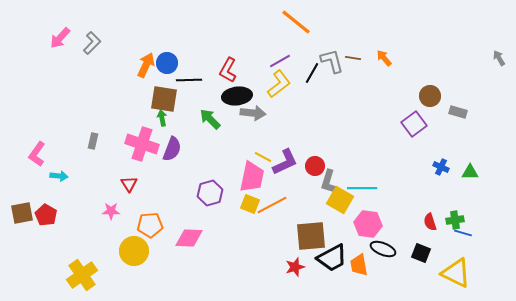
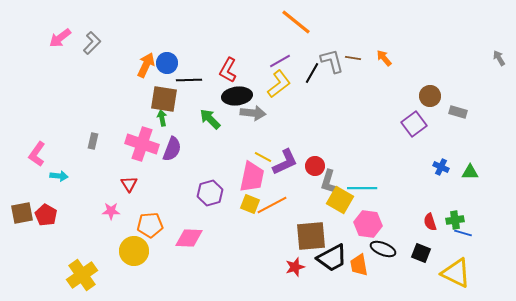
pink arrow at (60, 38): rotated 10 degrees clockwise
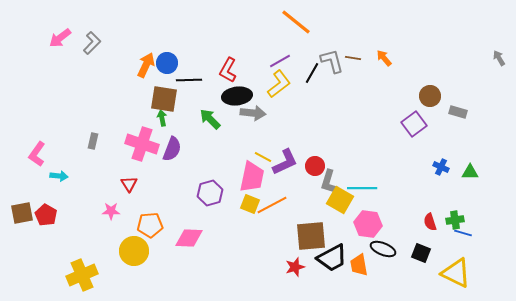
yellow cross at (82, 275): rotated 12 degrees clockwise
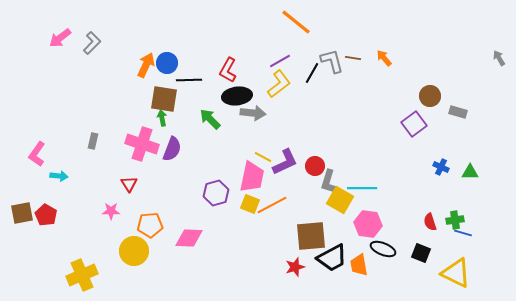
purple hexagon at (210, 193): moved 6 px right
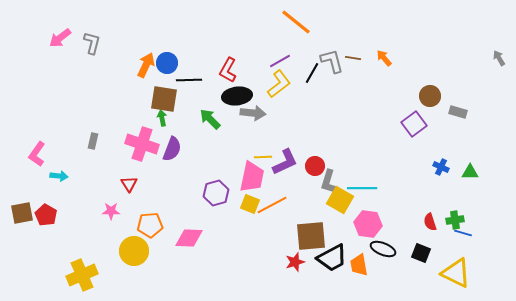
gray L-shape at (92, 43): rotated 30 degrees counterclockwise
yellow line at (263, 157): rotated 30 degrees counterclockwise
red star at (295, 267): moved 5 px up
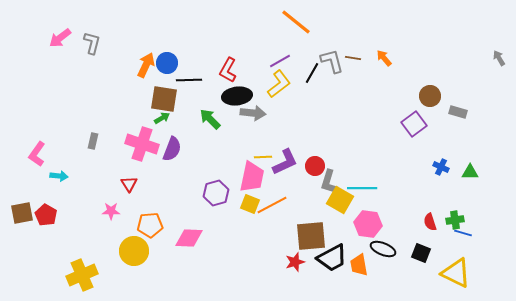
green arrow at (162, 118): rotated 70 degrees clockwise
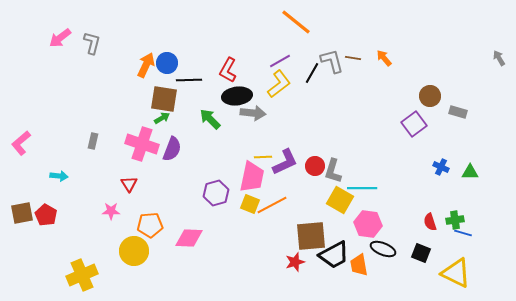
pink L-shape at (37, 154): moved 16 px left, 11 px up; rotated 15 degrees clockwise
gray L-shape at (329, 182): moved 4 px right, 11 px up
black trapezoid at (332, 258): moved 2 px right, 3 px up
